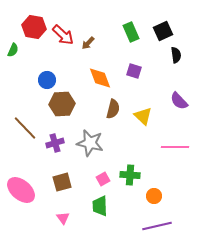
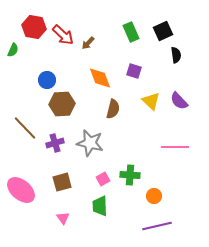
yellow triangle: moved 8 px right, 15 px up
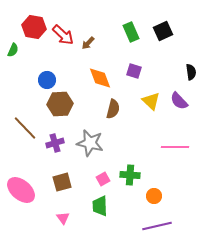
black semicircle: moved 15 px right, 17 px down
brown hexagon: moved 2 px left
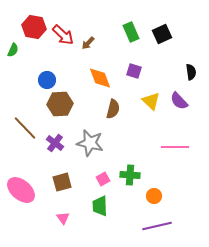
black square: moved 1 px left, 3 px down
purple cross: rotated 36 degrees counterclockwise
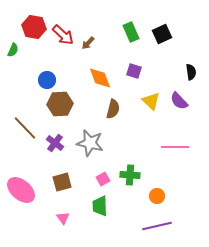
orange circle: moved 3 px right
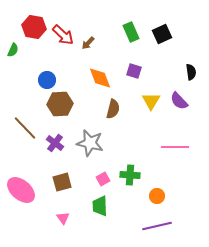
yellow triangle: rotated 18 degrees clockwise
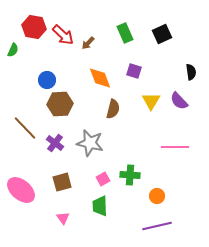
green rectangle: moved 6 px left, 1 px down
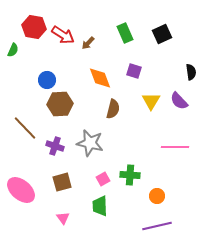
red arrow: rotated 10 degrees counterclockwise
purple cross: moved 3 px down; rotated 18 degrees counterclockwise
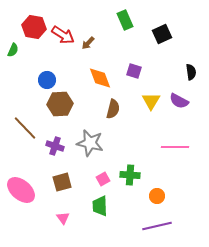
green rectangle: moved 13 px up
purple semicircle: rotated 18 degrees counterclockwise
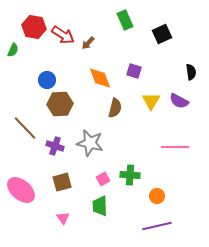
brown semicircle: moved 2 px right, 1 px up
